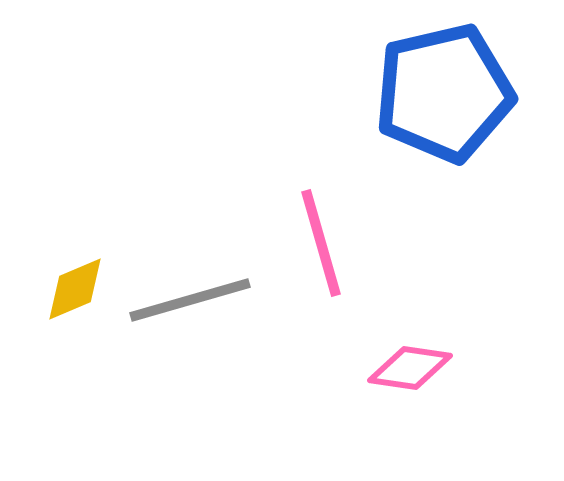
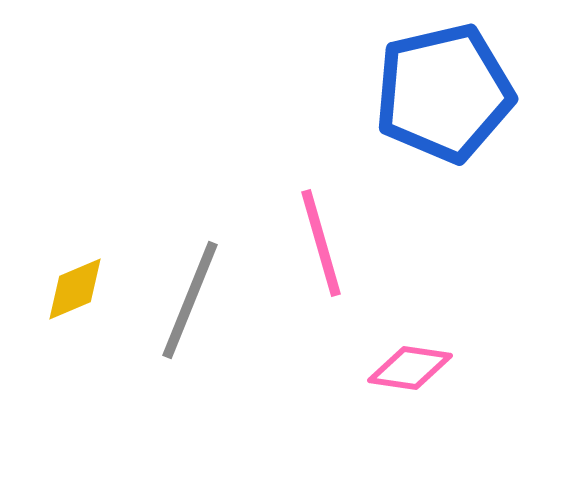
gray line: rotated 52 degrees counterclockwise
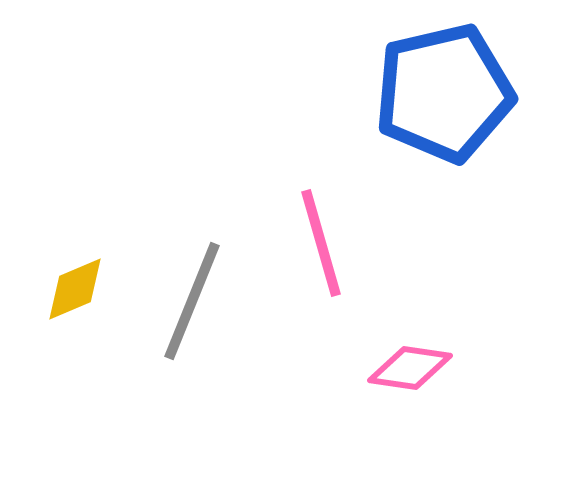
gray line: moved 2 px right, 1 px down
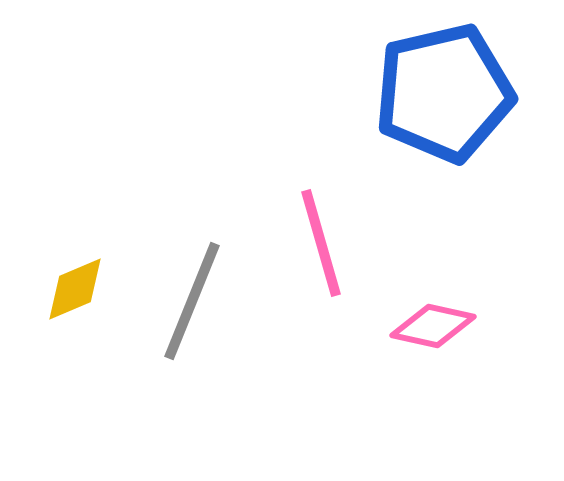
pink diamond: moved 23 px right, 42 px up; rotated 4 degrees clockwise
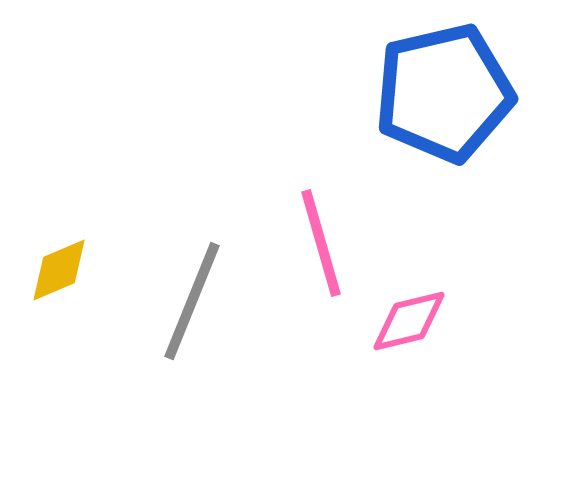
yellow diamond: moved 16 px left, 19 px up
pink diamond: moved 24 px left, 5 px up; rotated 26 degrees counterclockwise
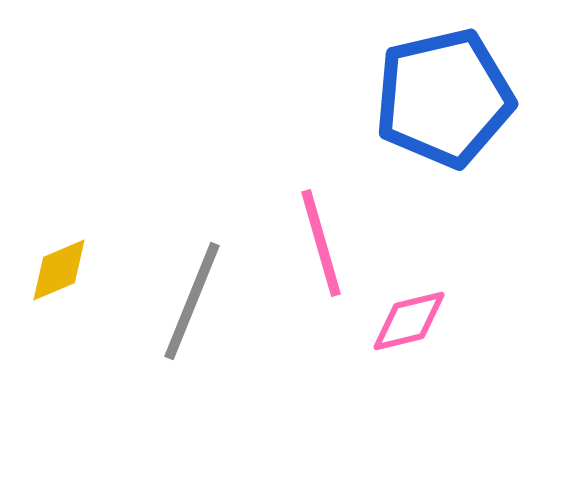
blue pentagon: moved 5 px down
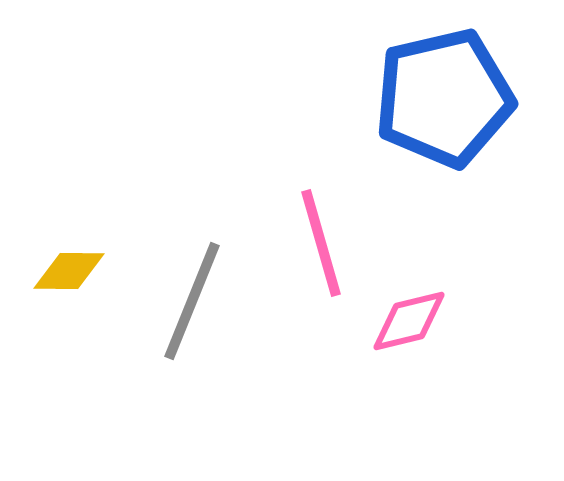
yellow diamond: moved 10 px right, 1 px down; rotated 24 degrees clockwise
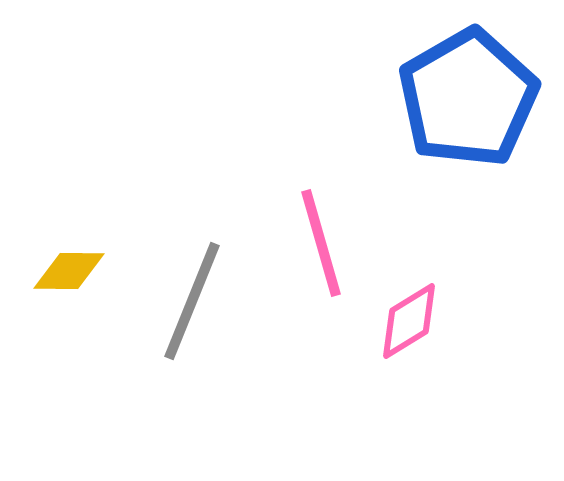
blue pentagon: moved 24 px right; rotated 17 degrees counterclockwise
pink diamond: rotated 18 degrees counterclockwise
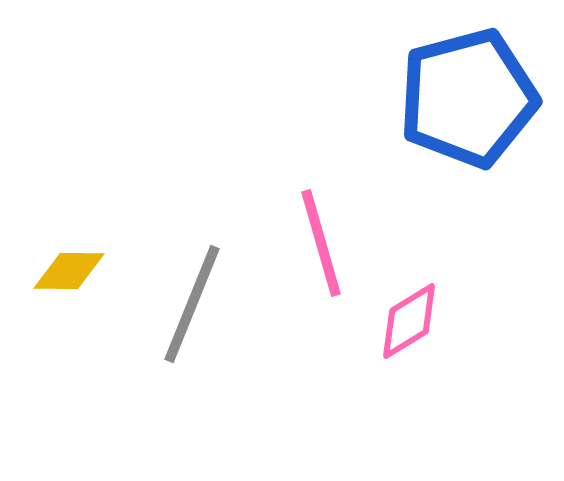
blue pentagon: rotated 15 degrees clockwise
gray line: moved 3 px down
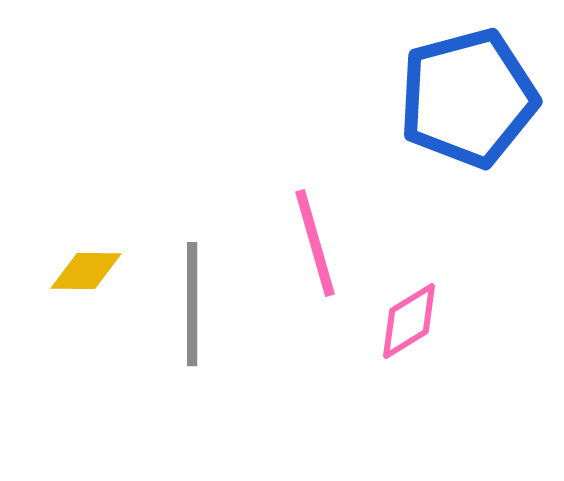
pink line: moved 6 px left
yellow diamond: moved 17 px right
gray line: rotated 22 degrees counterclockwise
